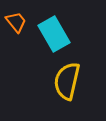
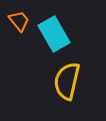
orange trapezoid: moved 3 px right, 1 px up
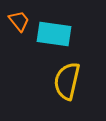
cyan rectangle: rotated 52 degrees counterclockwise
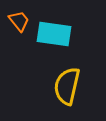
yellow semicircle: moved 5 px down
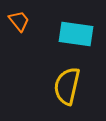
cyan rectangle: moved 22 px right
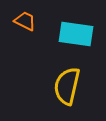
orange trapezoid: moved 6 px right; rotated 25 degrees counterclockwise
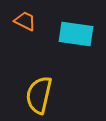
yellow semicircle: moved 28 px left, 9 px down
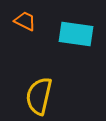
yellow semicircle: moved 1 px down
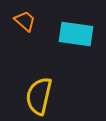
orange trapezoid: rotated 15 degrees clockwise
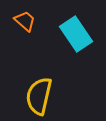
cyan rectangle: rotated 48 degrees clockwise
